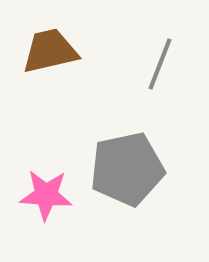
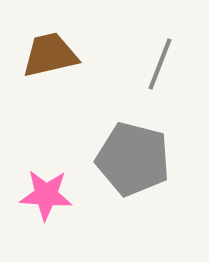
brown trapezoid: moved 4 px down
gray pentagon: moved 6 px right, 10 px up; rotated 26 degrees clockwise
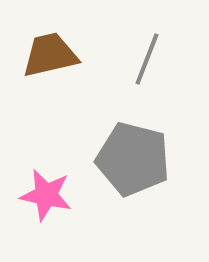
gray line: moved 13 px left, 5 px up
pink star: rotated 8 degrees clockwise
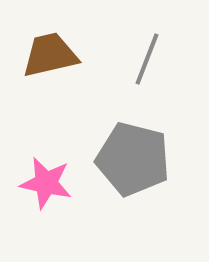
pink star: moved 12 px up
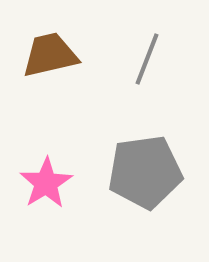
gray pentagon: moved 12 px right, 13 px down; rotated 22 degrees counterclockwise
pink star: rotated 28 degrees clockwise
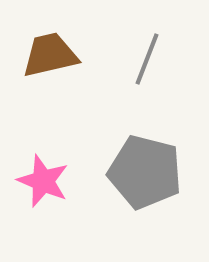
gray pentagon: rotated 22 degrees clockwise
pink star: moved 3 px left, 2 px up; rotated 18 degrees counterclockwise
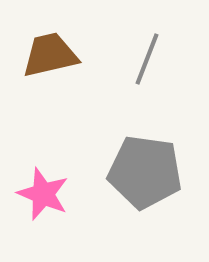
gray pentagon: rotated 6 degrees counterclockwise
pink star: moved 13 px down
